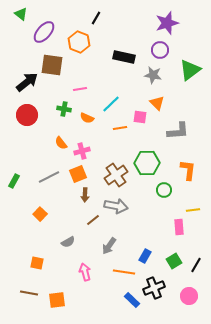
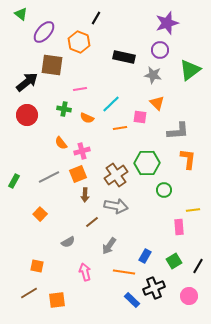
orange L-shape at (188, 170): moved 11 px up
brown line at (93, 220): moved 1 px left, 2 px down
orange square at (37, 263): moved 3 px down
black line at (196, 265): moved 2 px right, 1 px down
brown line at (29, 293): rotated 42 degrees counterclockwise
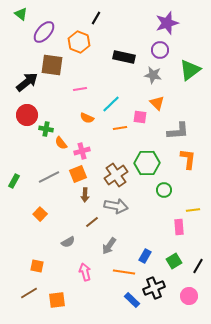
green cross at (64, 109): moved 18 px left, 20 px down
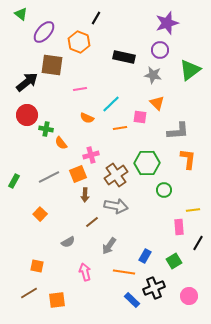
pink cross at (82, 151): moved 9 px right, 4 px down
black line at (198, 266): moved 23 px up
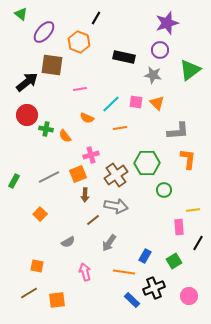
pink square at (140, 117): moved 4 px left, 15 px up
orange semicircle at (61, 143): moved 4 px right, 7 px up
brown line at (92, 222): moved 1 px right, 2 px up
gray arrow at (109, 246): moved 3 px up
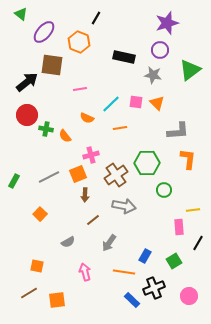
gray arrow at (116, 206): moved 8 px right
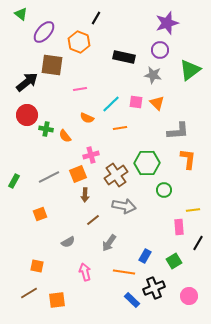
orange square at (40, 214): rotated 24 degrees clockwise
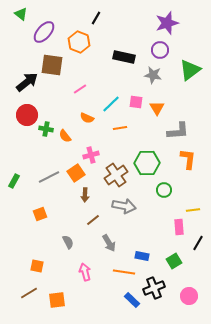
pink line at (80, 89): rotated 24 degrees counterclockwise
orange triangle at (157, 103): moved 5 px down; rotated 14 degrees clockwise
orange square at (78, 174): moved 2 px left, 1 px up; rotated 12 degrees counterclockwise
gray semicircle at (68, 242): rotated 88 degrees counterclockwise
gray arrow at (109, 243): rotated 66 degrees counterclockwise
blue rectangle at (145, 256): moved 3 px left; rotated 72 degrees clockwise
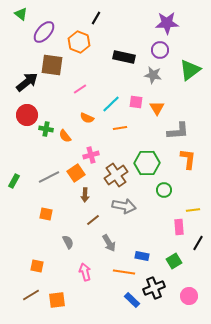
purple star at (167, 23): rotated 15 degrees clockwise
orange square at (40, 214): moved 6 px right; rotated 32 degrees clockwise
brown line at (29, 293): moved 2 px right, 2 px down
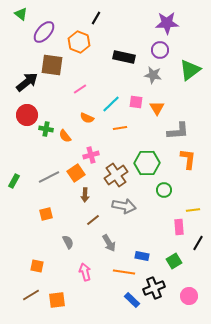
orange square at (46, 214): rotated 24 degrees counterclockwise
